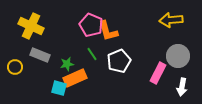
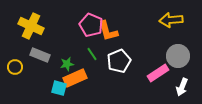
pink rectangle: rotated 30 degrees clockwise
white arrow: rotated 12 degrees clockwise
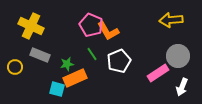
orange L-shape: rotated 15 degrees counterclockwise
cyan square: moved 2 px left, 1 px down
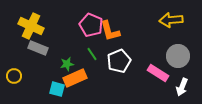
orange L-shape: moved 2 px right; rotated 15 degrees clockwise
gray rectangle: moved 2 px left, 7 px up
yellow circle: moved 1 px left, 9 px down
pink rectangle: rotated 65 degrees clockwise
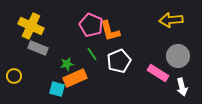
white arrow: rotated 36 degrees counterclockwise
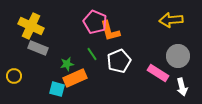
pink pentagon: moved 4 px right, 3 px up
